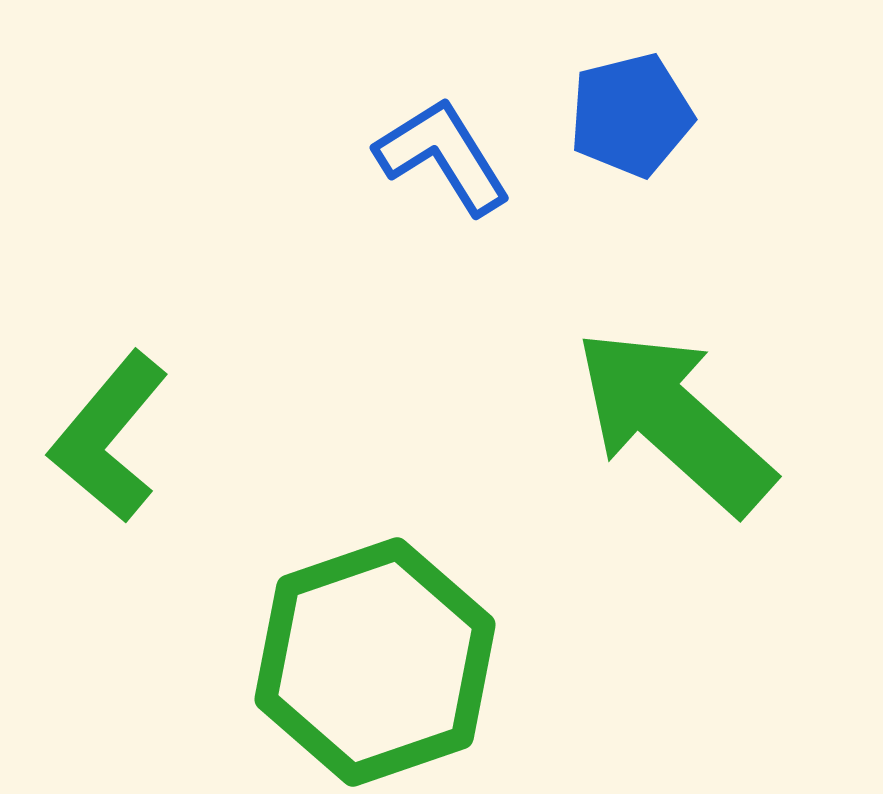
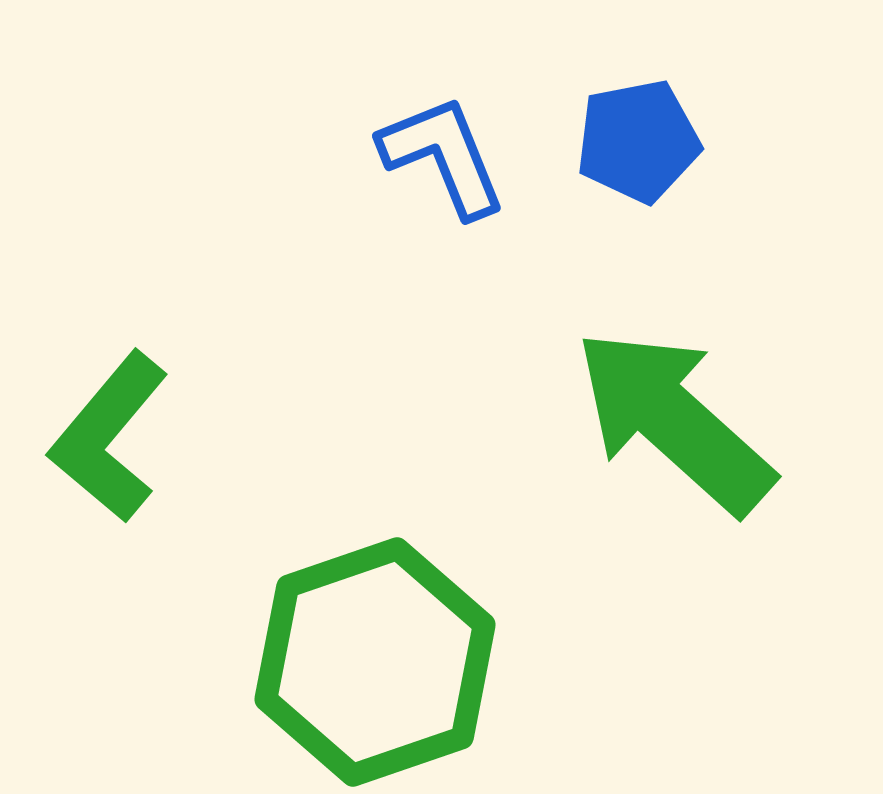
blue pentagon: moved 7 px right, 26 px down; rotated 3 degrees clockwise
blue L-shape: rotated 10 degrees clockwise
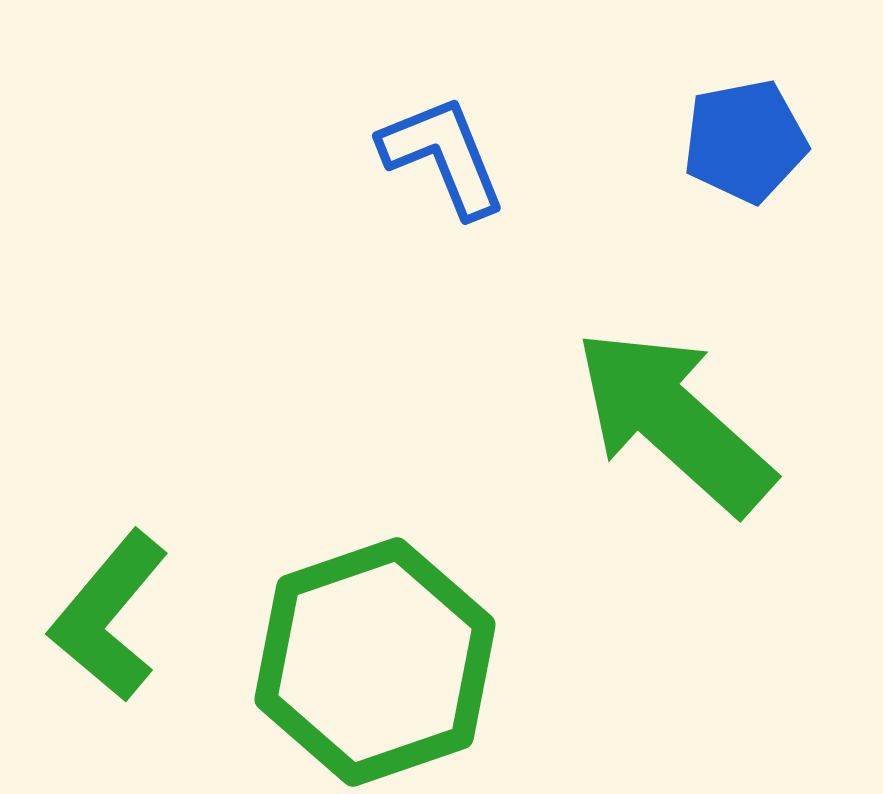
blue pentagon: moved 107 px right
green L-shape: moved 179 px down
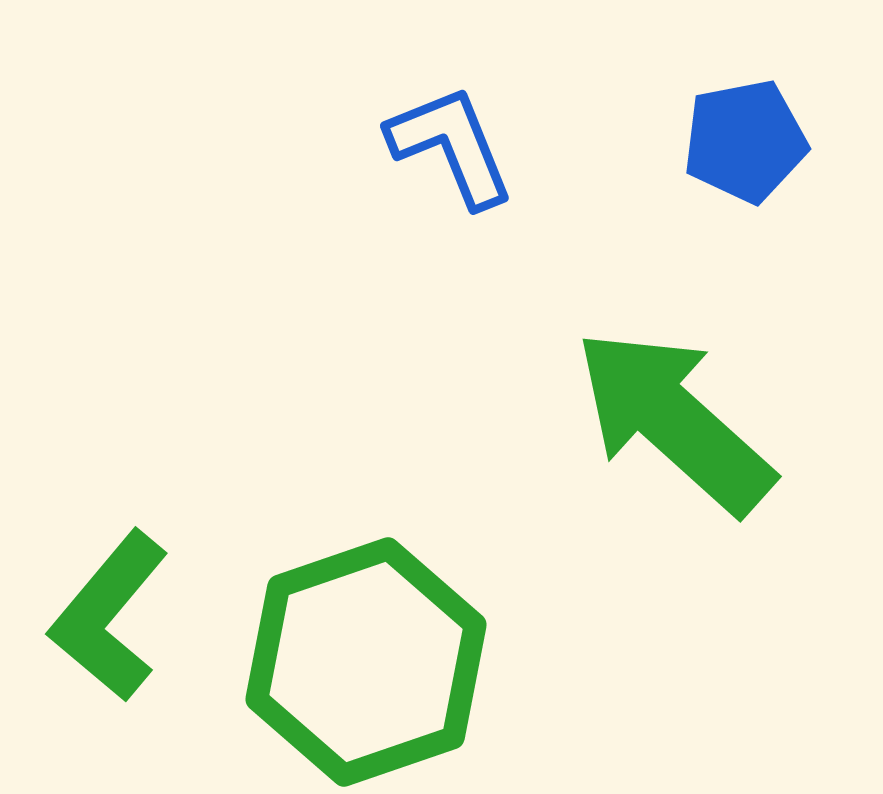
blue L-shape: moved 8 px right, 10 px up
green hexagon: moved 9 px left
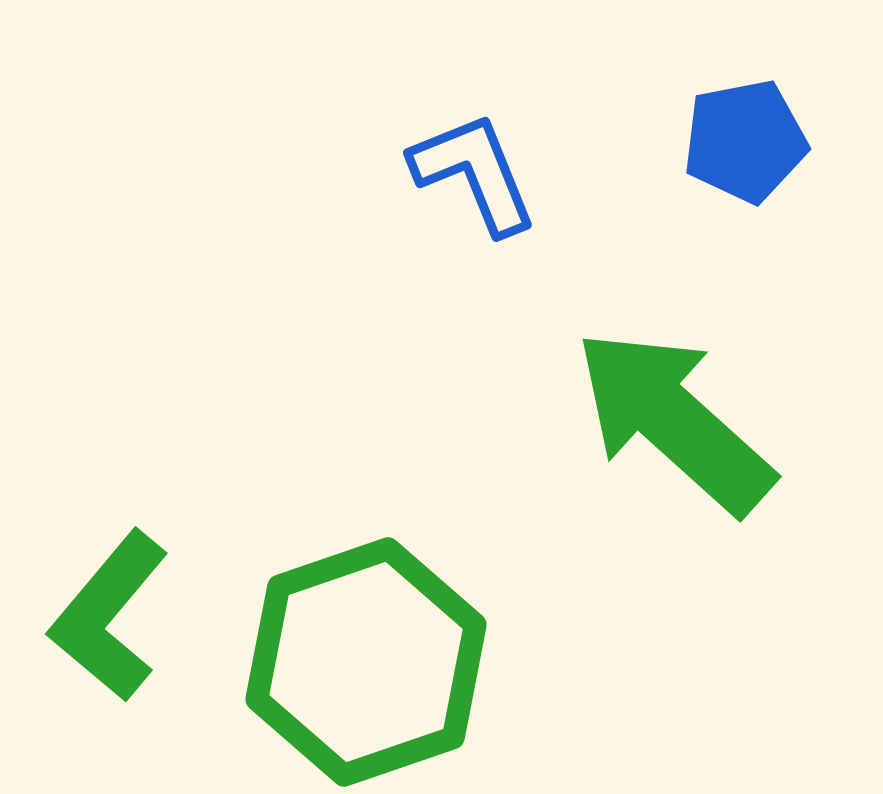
blue L-shape: moved 23 px right, 27 px down
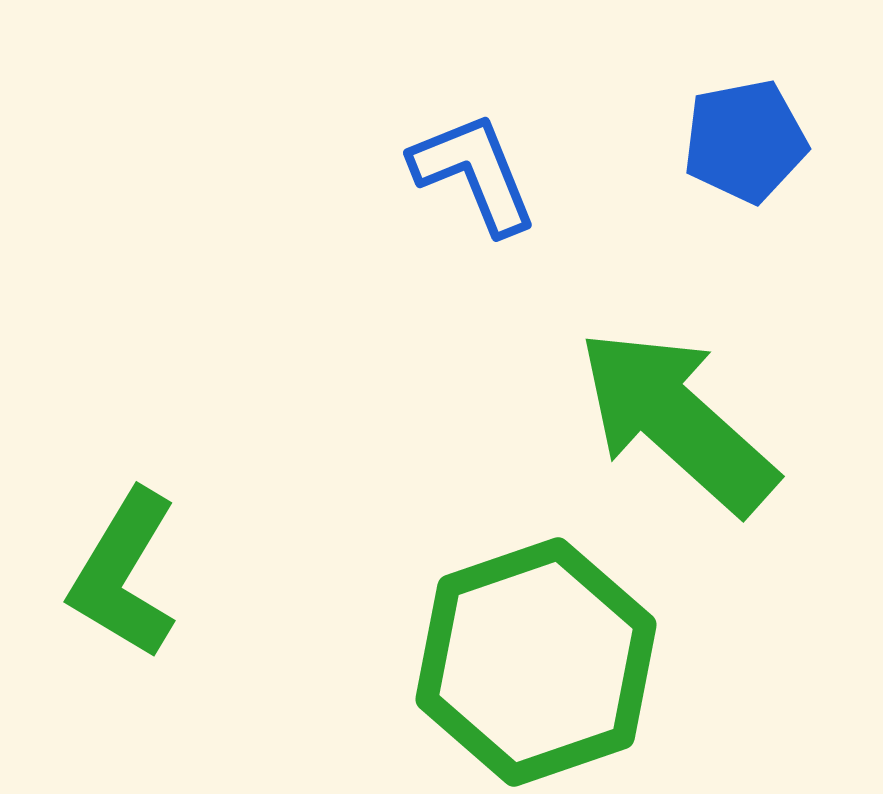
green arrow: moved 3 px right
green L-shape: moved 15 px right, 42 px up; rotated 9 degrees counterclockwise
green hexagon: moved 170 px right
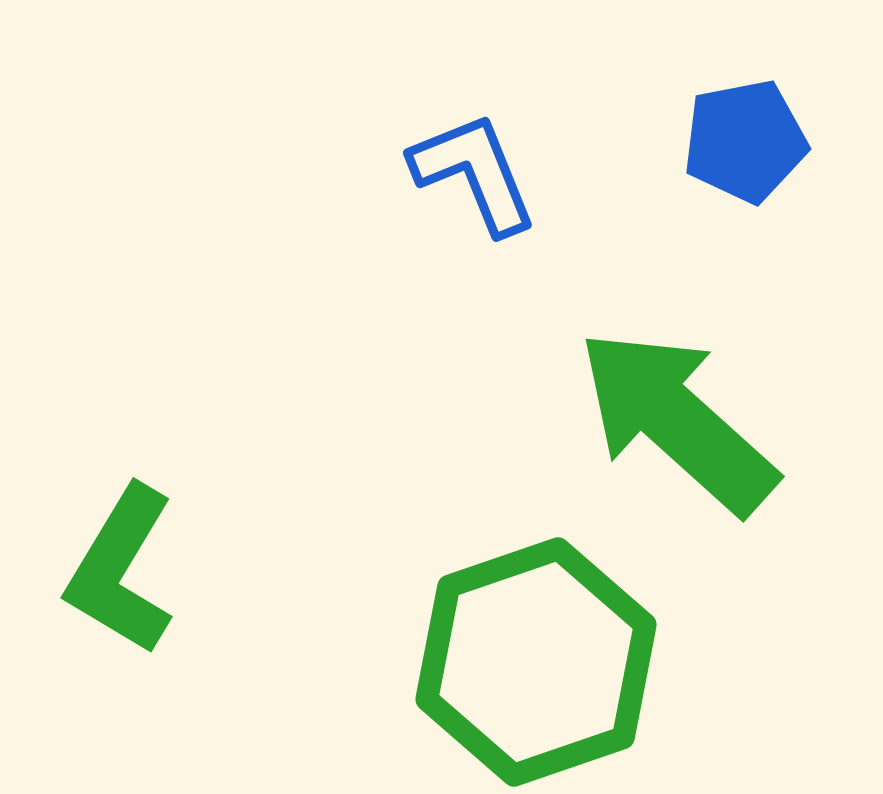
green L-shape: moved 3 px left, 4 px up
